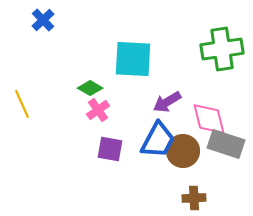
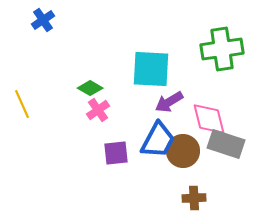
blue cross: rotated 10 degrees clockwise
cyan square: moved 18 px right, 10 px down
purple arrow: moved 2 px right
purple square: moved 6 px right, 4 px down; rotated 16 degrees counterclockwise
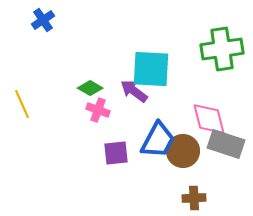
purple arrow: moved 35 px left, 11 px up; rotated 68 degrees clockwise
pink cross: rotated 35 degrees counterclockwise
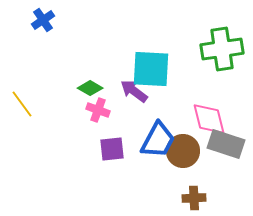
yellow line: rotated 12 degrees counterclockwise
purple square: moved 4 px left, 4 px up
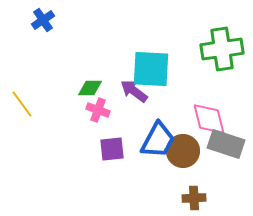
green diamond: rotated 30 degrees counterclockwise
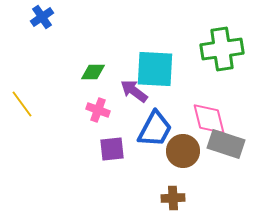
blue cross: moved 1 px left, 3 px up
cyan square: moved 4 px right
green diamond: moved 3 px right, 16 px up
blue trapezoid: moved 3 px left, 11 px up
brown cross: moved 21 px left
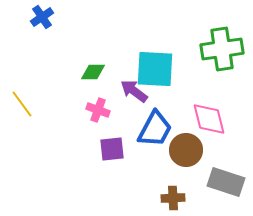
gray rectangle: moved 38 px down
brown circle: moved 3 px right, 1 px up
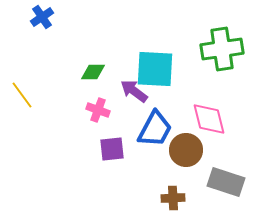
yellow line: moved 9 px up
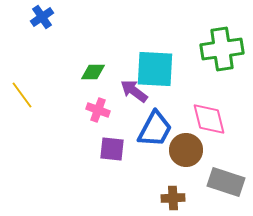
purple square: rotated 12 degrees clockwise
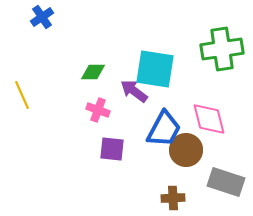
cyan square: rotated 6 degrees clockwise
yellow line: rotated 12 degrees clockwise
blue trapezoid: moved 9 px right
